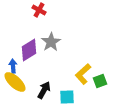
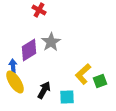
yellow ellipse: rotated 15 degrees clockwise
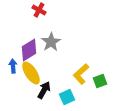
yellow L-shape: moved 2 px left
yellow ellipse: moved 16 px right, 9 px up
cyan square: rotated 21 degrees counterclockwise
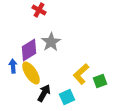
black arrow: moved 3 px down
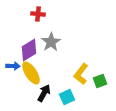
red cross: moved 1 px left, 4 px down; rotated 24 degrees counterclockwise
blue arrow: rotated 96 degrees clockwise
yellow L-shape: rotated 10 degrees counterclockwise
